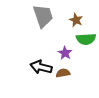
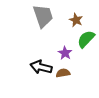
green semicircle: rotated 138 degrees clockwise
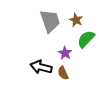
gray trapezoid: moved 7 px right, 5 px down
brown semicircle: rotated 104 degrees counterclockwise
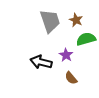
green semicircle: rotated 30 degrees clockwise
purple star: moved 1 px right, 2 px down
black arrow: moved 5 px up
brown semicircle: moved 8 px right, 5 px down; rotated 16 degrees counterclockwise
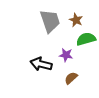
purple star: rotated 24 degrees counterclockwise
black arrow: moved 2 px down
brown semicircle: rotated 88 degrees clockwise
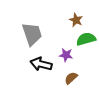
gray trapezoid: moved 18 px left, 13 px down
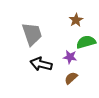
brown star: rotated 16 degrees clockwise
green semicircle: moved 3 px down
purple star: moved 4 px right, 2 px down
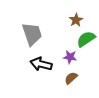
green semicircle: moved 3 px up; rotated 18 degrees counterclockwise
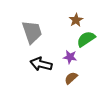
gray trapezoid: moved 2 px up
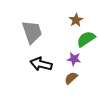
purple star: moved 4 px right, 2 px down
